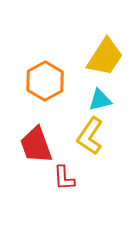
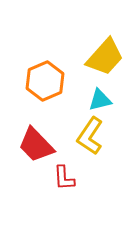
yellow trapezoid: rotated 9 degrees clockwise
orange hexagon: rotated 6 degrees clockwise
red trapezoid: rotated 24 degrees counterclockwise
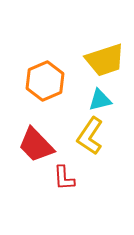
yellow trapezoid: moved 3 px down; rotated 30 degrees clockwise
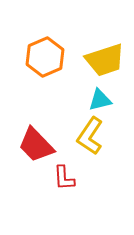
orange hexagon: moved 24 px up
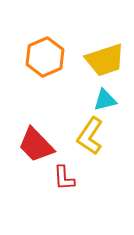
cyan triangle: moved 5 px right
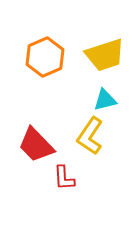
yellow trapezoid: moved 5 px up
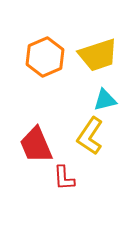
yellow trapezoid: moved 7 px left
red trapezoid: rotated 21 degrees clockwise
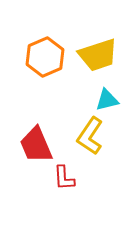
cyan triangle: moved 2 px right
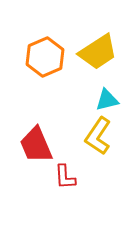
yellow trapezoid: moved 3 px up; rotated 15 degrees counterclockwise
yellow L-shape: moved 8 px right
red L-shape: moved 1 px right, 1 px up
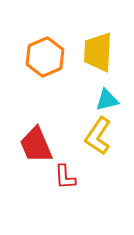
yellow trapezoid: rotated 126 degrees clockwise
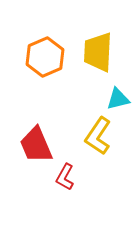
cyan triangle: moved 11 px right, 1 px up
red L-shape: rotated 32 degrees clockwise
